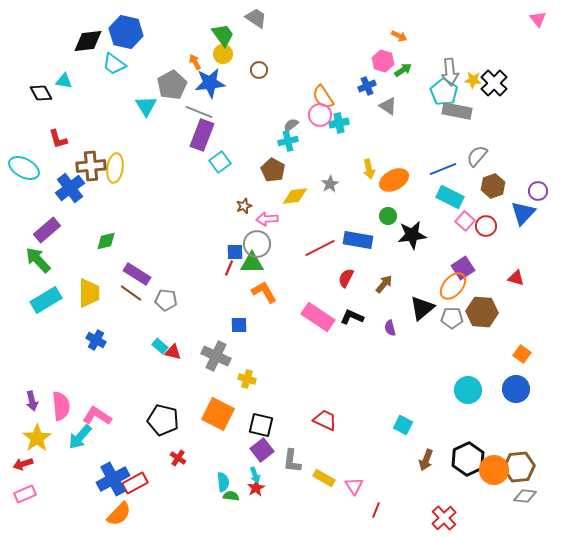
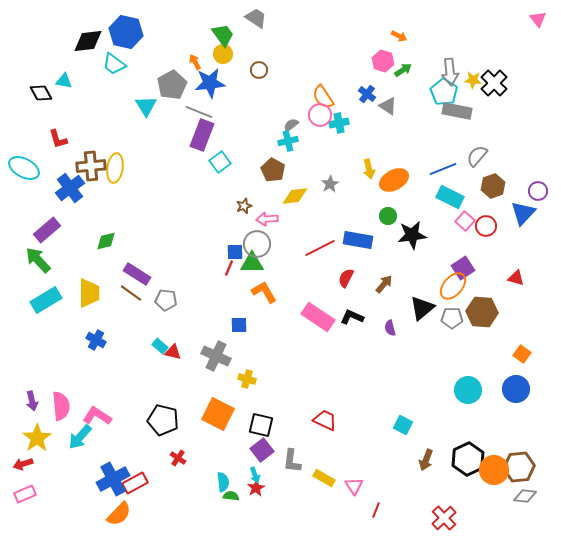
blue cross at (367, 86): moved 8 px down; rotated 30 degrees counterclockwise
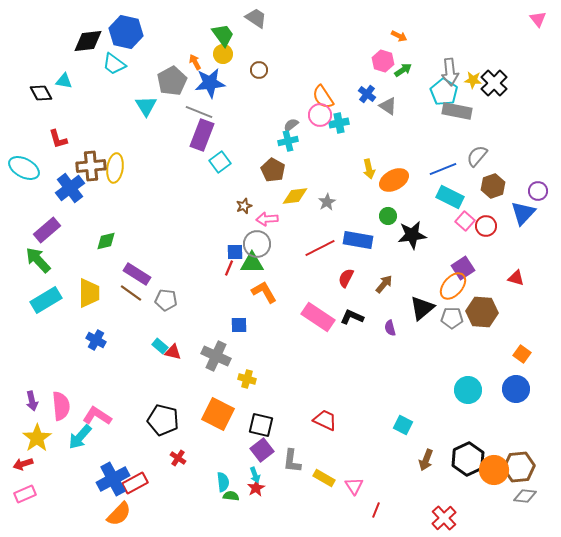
gray pentagon at (172, 85): moved 4 px up
gray star at (330, 184): moved 3 px left, 18 px down
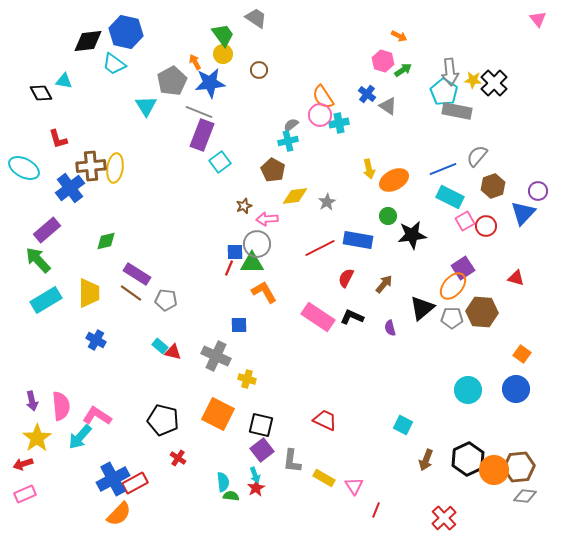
pink square at (465, 221): rotated 18 degrees clockwise
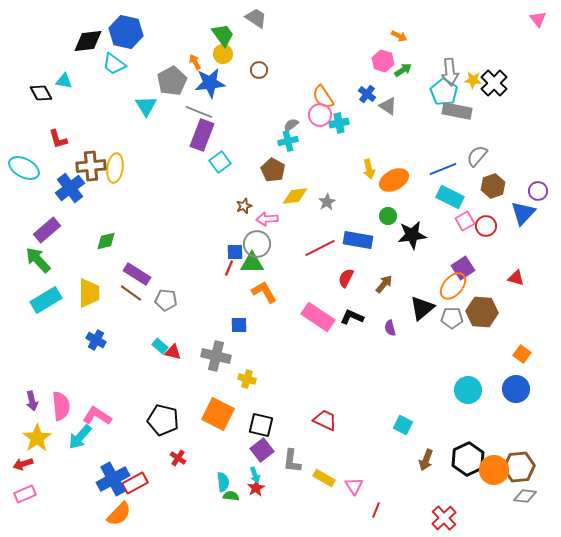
gray cross at (216, 356): rotated 12 degrees counterclockwise
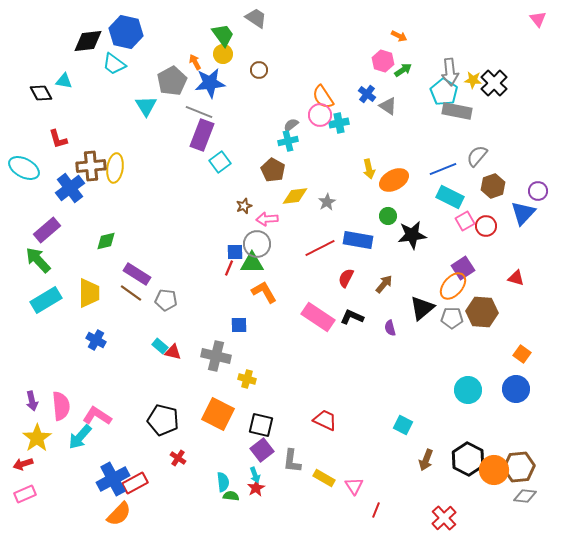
black hexagon at (468, 459): rotated 8 degrees counterclockwise
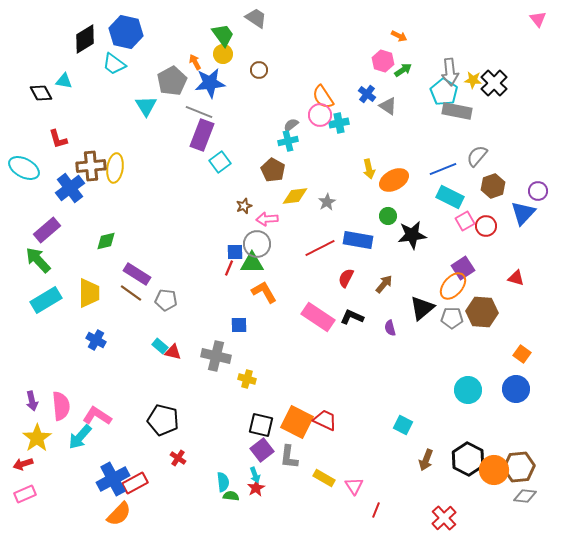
black diamond at (88, 41): moved 3 px left, 2 px up; rotated 24 degrees counterclockwise
orange square at (218, 414): moved 79 px right, 8 px down
gray L-shape at (292, 461): moved 3 px left, 4 px up
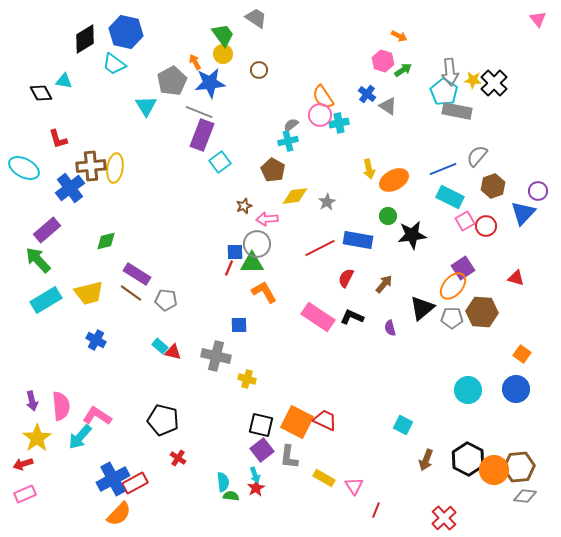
yellow trapezoid at (89, 293): rotated 76 degrees clockwise
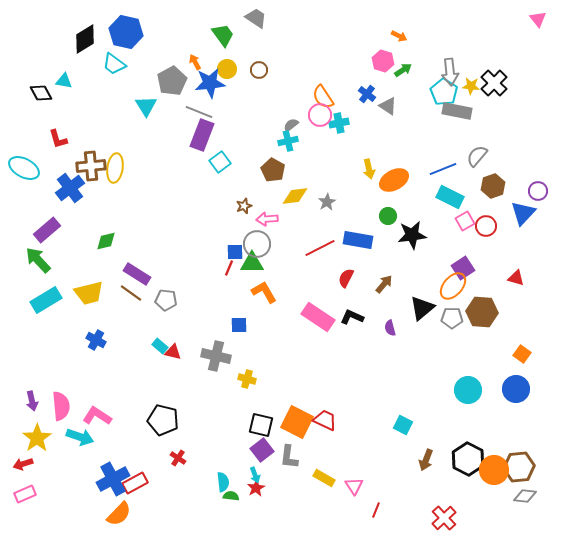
yellow circle at (223, 54): moved 4 px right, 15 px down
yellow star at (473, 80): moved 2 px left, 6 px down
cyan arrow at (80, 437): rotated 112 degrees counterclockwise
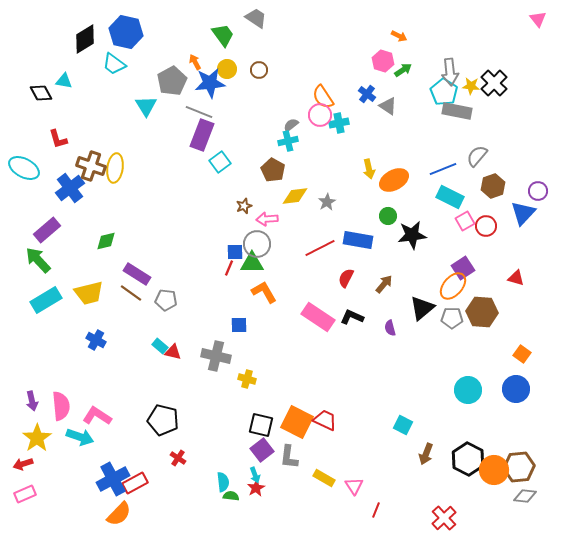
brown cross at (91, 166): rotated 24 degrees clockwise
brown arrow at (426, 460): moved 6 px up
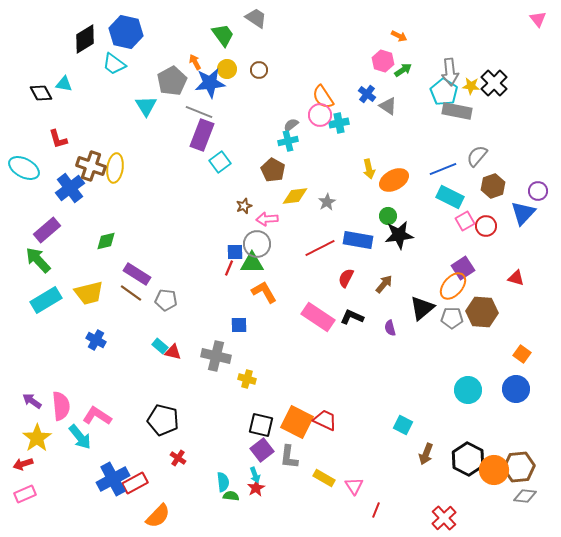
cyan triangle at (64, 81): moved 3 px down
black star at (412, 235): moved 13 px left
purple arrow at (32, 401): rotated 138 degrees clockwise
cyan arrow at (80, 437): rotated 32 degrees clockwise
orange semicircle at (119, 514): moved 39 px right, 2 px down
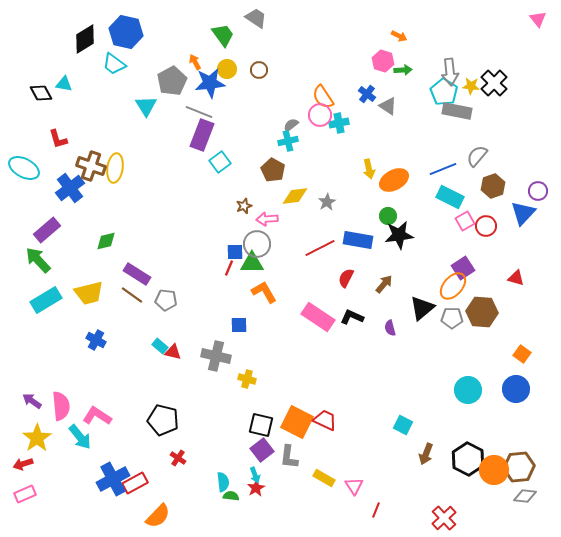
green arrow at (403, 70): rotated 30 degrees clockwise
brown line at (131, 293): moved 1 px right, 2 px down
